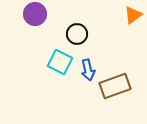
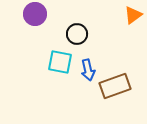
cyan square: rotated 15 degrees counterclockwise
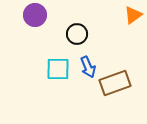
purple circle: moved 1 px down
cyan square: moved 2 px left, 7 px down; rotated 10 degrees counterclockwise
blue arrow: moved 3 px up; rotated 10 degrees counterclockwise
brown rectangle: moved 3 px up
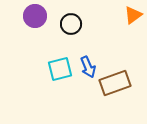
purple circle: moved 1 px down
black circle: moved 6 px left, 10 px up
cyan square: moved 2 px right; rotated 15 degrees counterclockwise
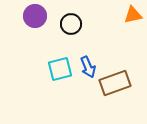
orange triangle: rotated 24 degrees clockwise
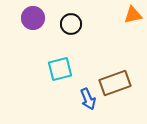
purple circle: moved 2 px left, 2 px down
blue arrow: moved 32 px down
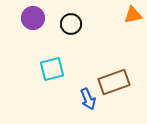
cyan square: moved 8 px left
brown rectangle: moved 1 px left, 1 px up
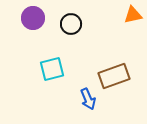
brown rectangle: moved 6 px up
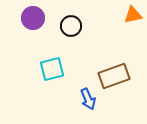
black circle: moved 2 px down
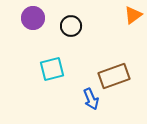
orange triangle: rotated 24 degrees counterclockwise
blue arrow: moved 3 px right
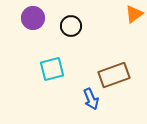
orange triangle: moved 1 px right, 1 px up
brown rectangle: moved 1 px up
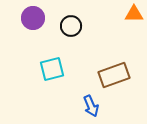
orange triangle: rotated 36 degrees clockwise
blue arrow: moved 7 px down
